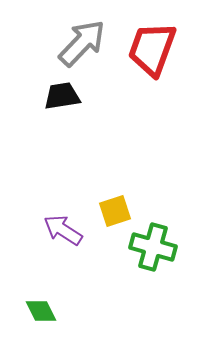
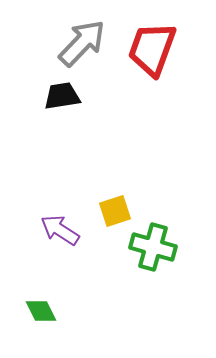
purple arrow: moved 3 px left
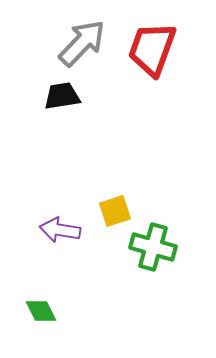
purple arrow: rotated 24 degrees counterclockwise
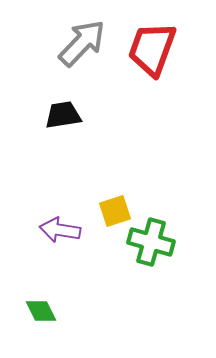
black trapezoid: moved 1 px right, 19 px down
green cross: moved 2 px left, 5 px up
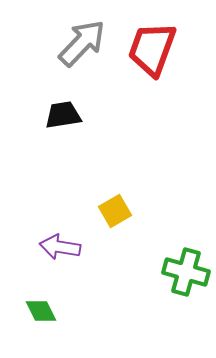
yellow square: rotated 12 degrees counterclockwise
purple arrow: moved 17 px down
green cross: moved 35 px right, 30 px down
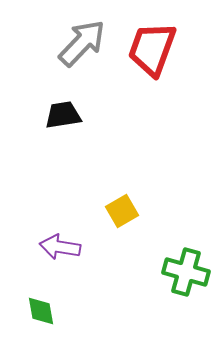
yellow square: moved 7 px right
green diamond: rotated 16 degrees clockwise
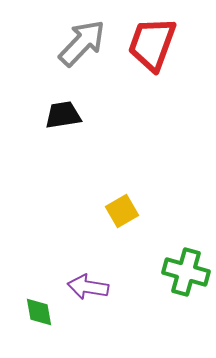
red trapezoid: moved 5 px up
purple arrow: moved 28 px right, 40 px down
green diamond: moved 2 px left, 1 px down
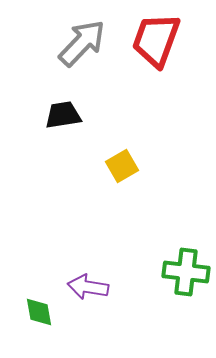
red trapezoid: moved 4 px right, 4 px up
yellow square: moved 45 px up
green cross: rotated 9 degrees counterclockwise
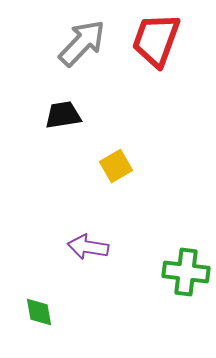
yellow square: moved 6 px left
purple arrow: moved 40 px up
